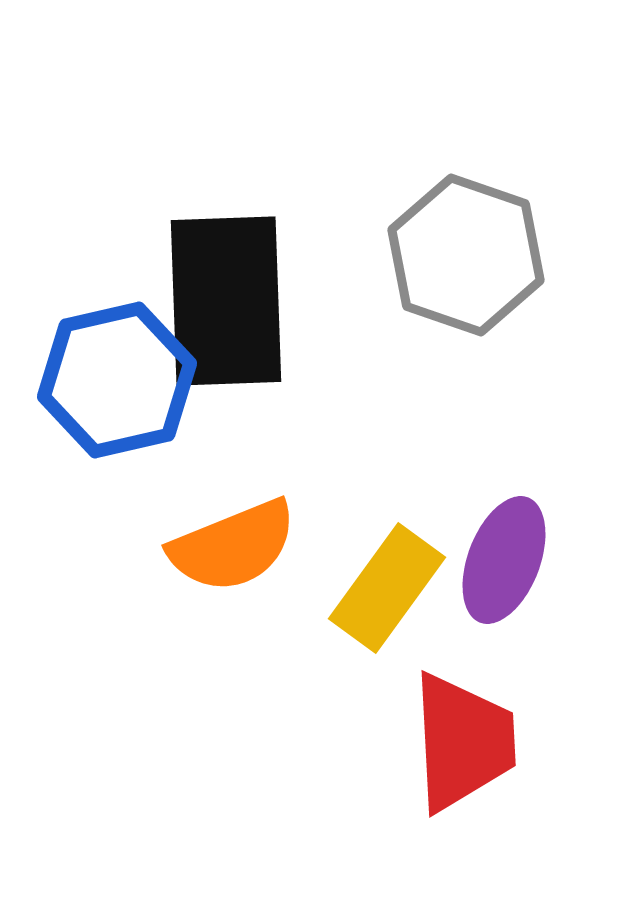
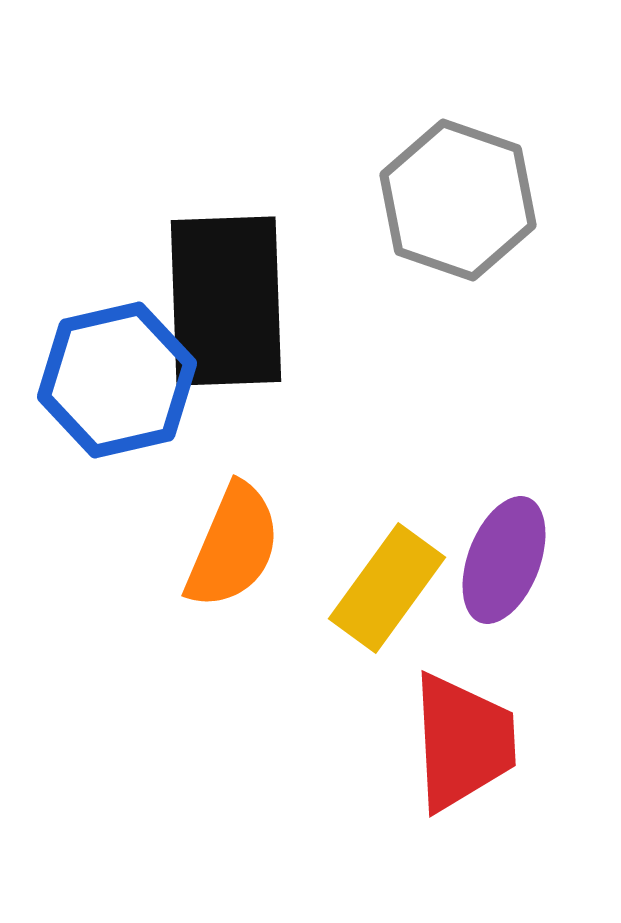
gray hexagon: moved 8 px left, 55 px up
orange semicircle: rotated 45 degrees counterclockwise
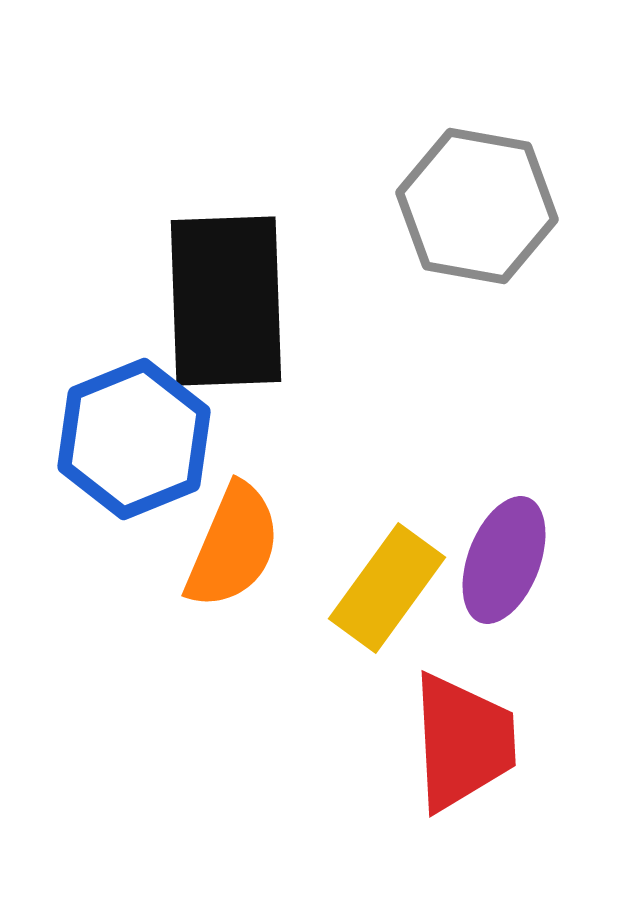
gray hexagon: moved 19 px right, 6 px down; rotated 9 degrees counterclockwise
blue hexagon: moved 17 px right, 59 px down; rotated 9 degrees counterclockwise
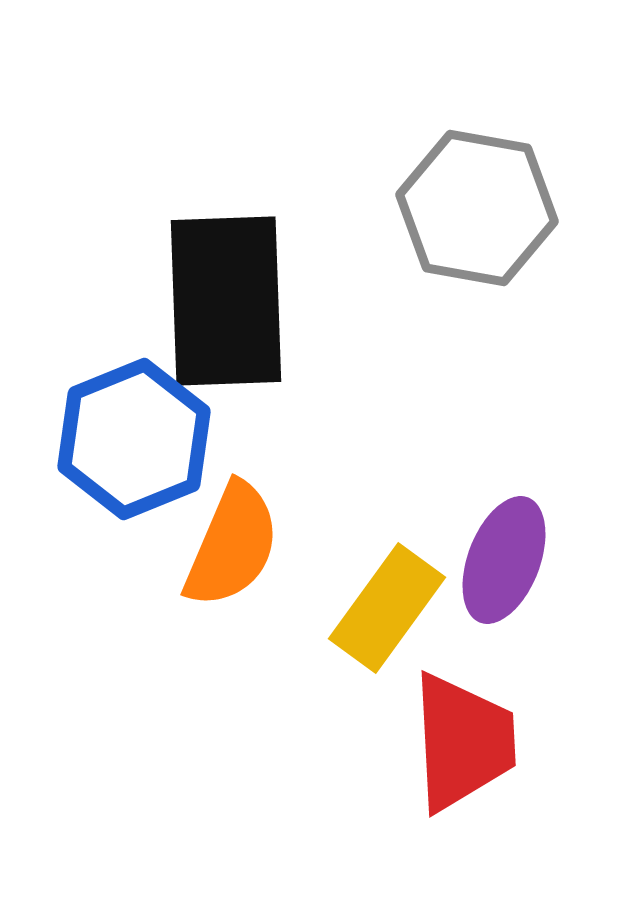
gray hexagon: moved 2 px down
orange semicircle: moved 1 px left, 1 px up
yellow rectangle: moved 20 px down
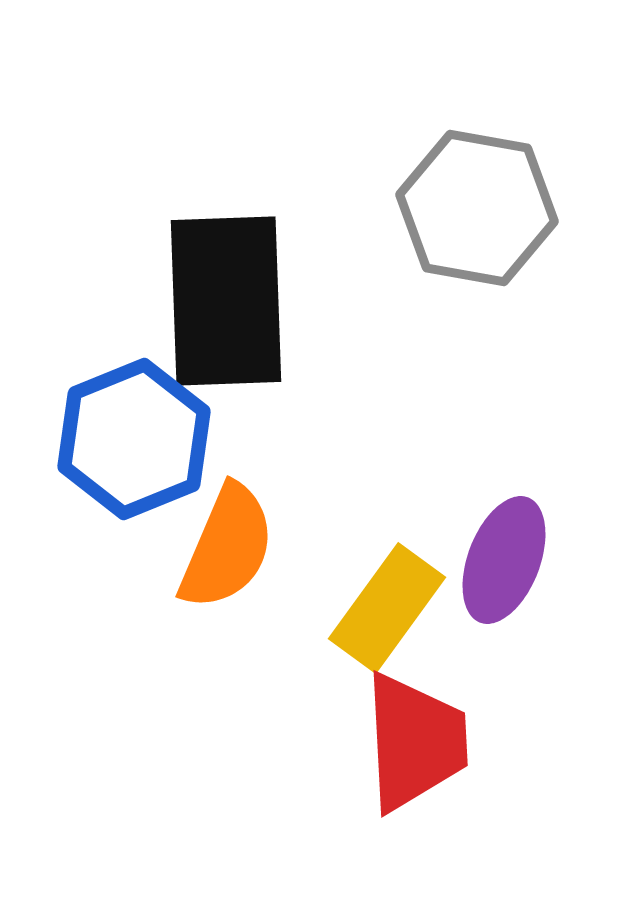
orange semicircle: moved 5 px left, 2 px down
red trapezoid: moved 48 px left
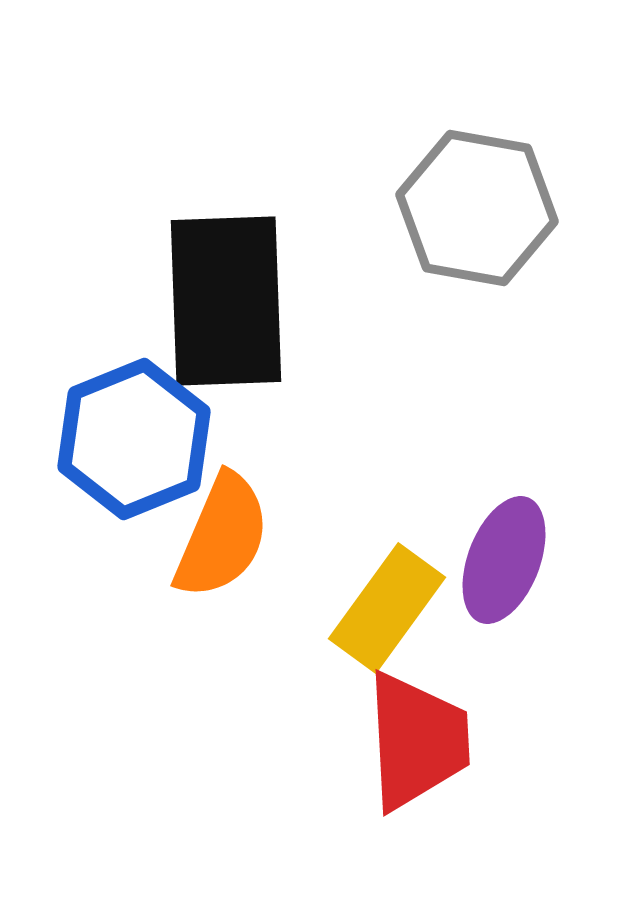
orange semicircle: moved 5 px left, 11 px up
red trapezoid: moved 2 px right, 1 px up
